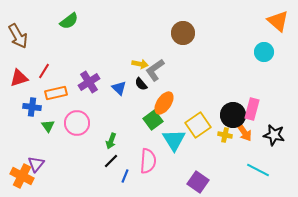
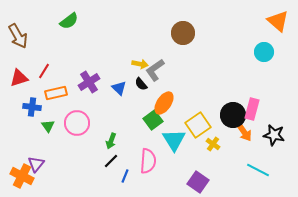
yellow cross: moved 12 px left, 9 px down; rotated 24 degrees clockwise
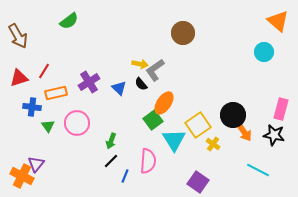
pink rectangle: moved 29 px right
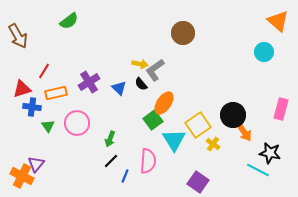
red triangle: moved 3 px right, 11 px down
black star: moved 4 px left, 18 px down
green arrow: moved 1 px left, 2 px up
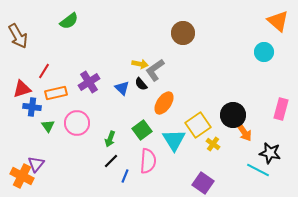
blue triangle: moved 3 px right
green square: moved 11 px left, 10 px down
purple square: moved 5 px right, 1 px down
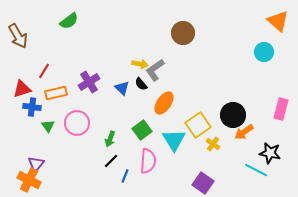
orange arrow: rotated 90 degrees clockwise
cyan line: moved 2 px left
orange cross: moved 7 px right, 4 px down
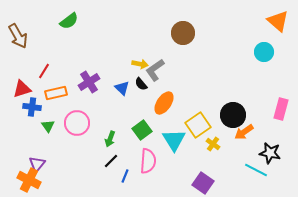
purple triangle: moved 1 px right
